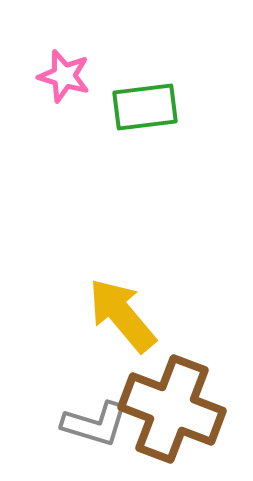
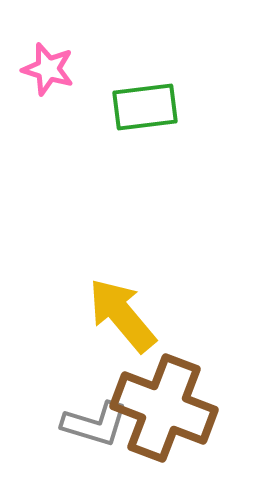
pink star: moved 16 px left, 7 px up
brown cross: moved 8 px left, 1 px up
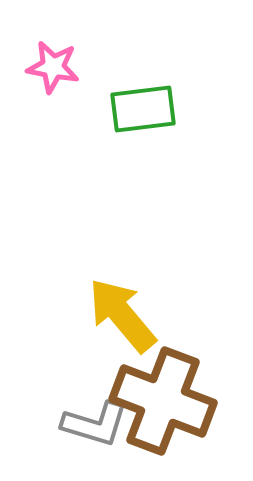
pink star: moved 5 px right, 2 px up; rotated 6 degrees counterclockwise
green rectangle: moved 2 px left, 2 px down
brown cross: moved 1 px left, 7 px up
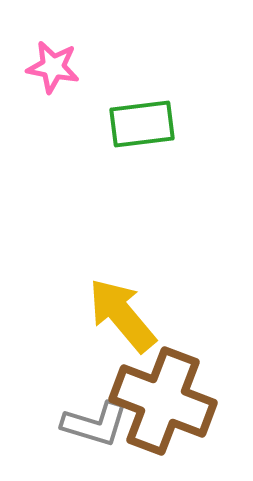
green rectangle: moved 1 px left, 15 px down
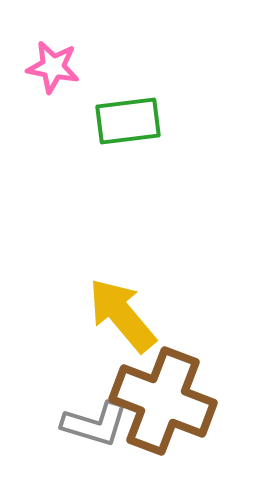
green rectangle: moved 14 px left, 3 px up
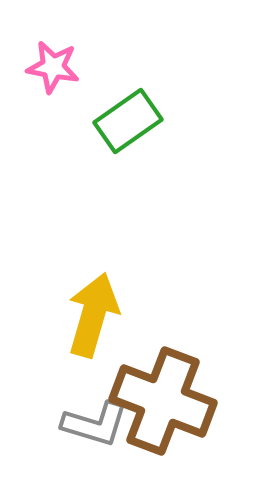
green rectangle: rotated 28 degrees counterclockwise
yellow arrow: moved 29 px left; rotated 56 degrees clockwise
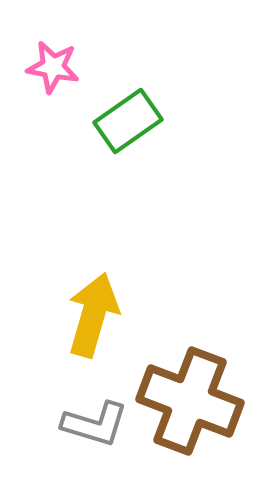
brown cross: moved 27 px right
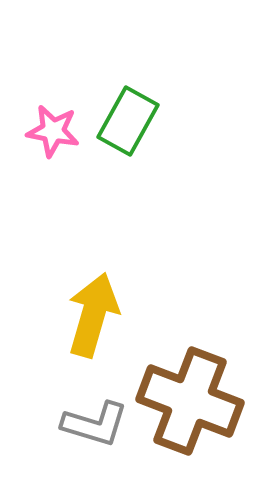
pink star: moved 64 px down
green rectangle: rotated 26 degrees counterclockwise
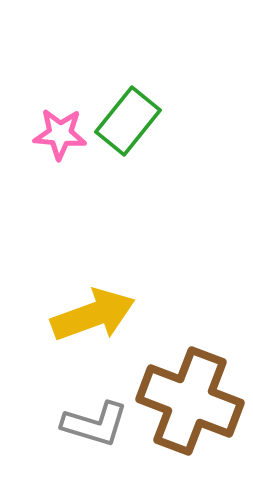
green rectangle: rotated 10 degrees clockwise
pink star: moved 7 px right, 3 px down; rotated 6 degrees counterclockwise
yellow arrow: rotated 54 degrees clockwise
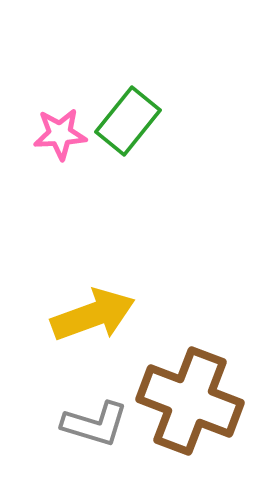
pink star: rotated 8 degrees counterclockwise
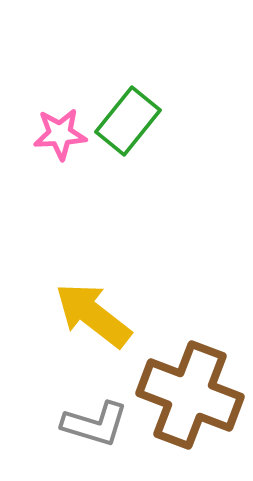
yellow arrow: rotated 122 degrees counterclockwise
brown cross: moved 6 px up
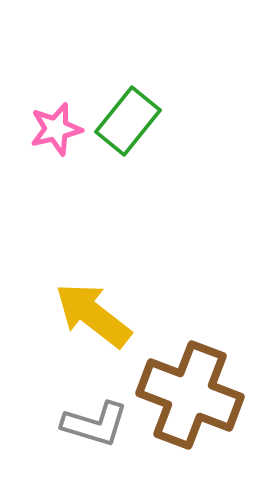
pink star: moved 4 px left, 5 px up; rotated 10 degrees counterclockwise
